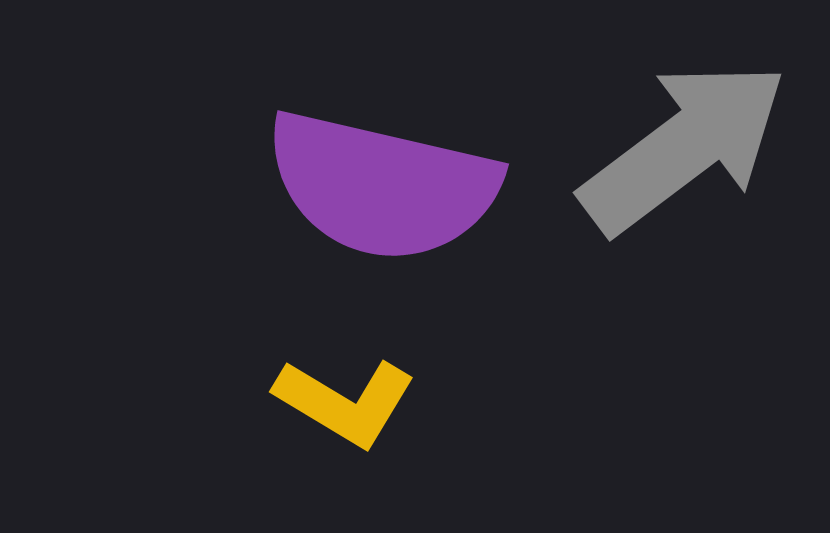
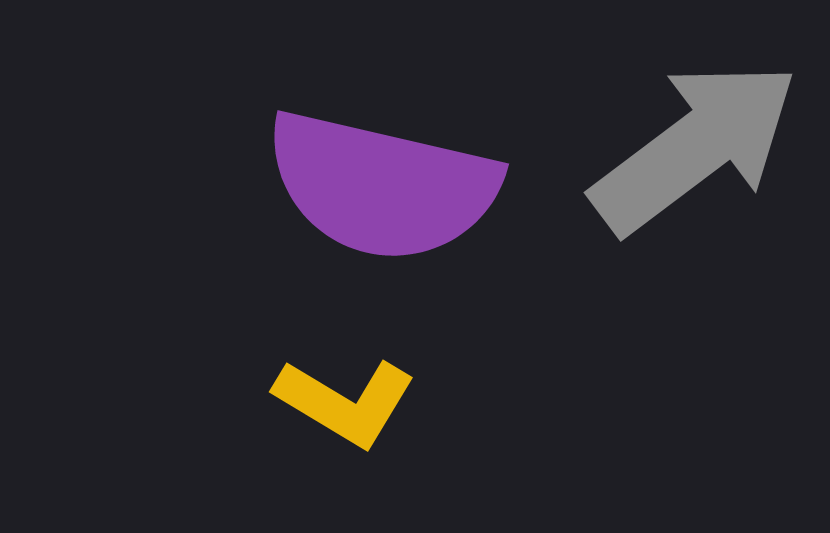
gray arrow: moved 11 px right
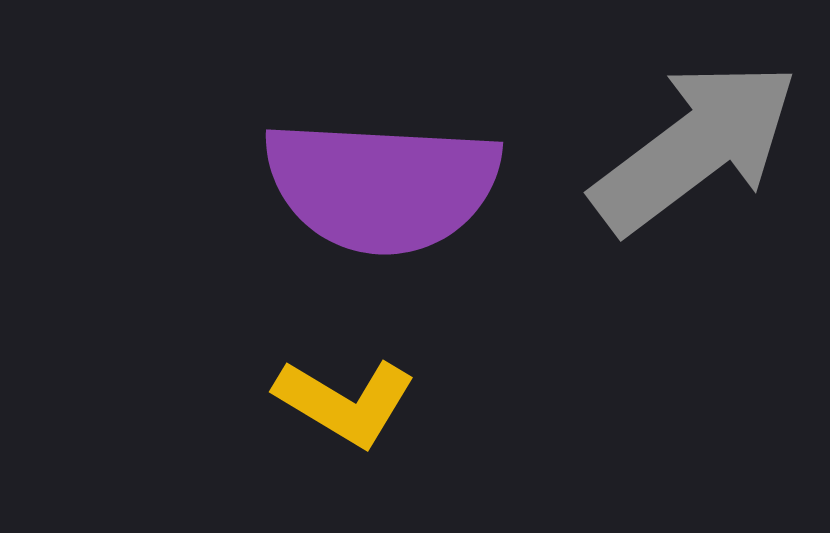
purple semicircle: rotated 10 degrees counterclockwise
